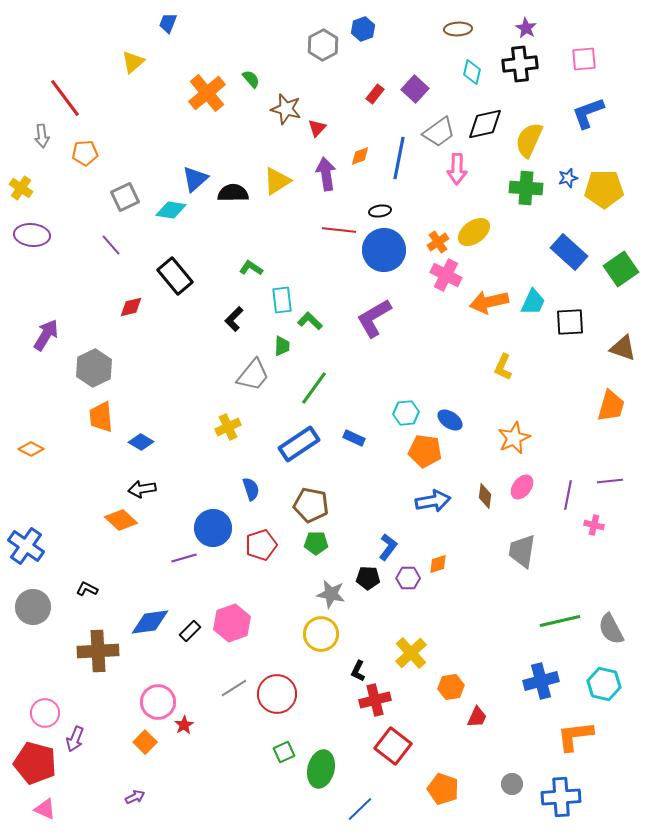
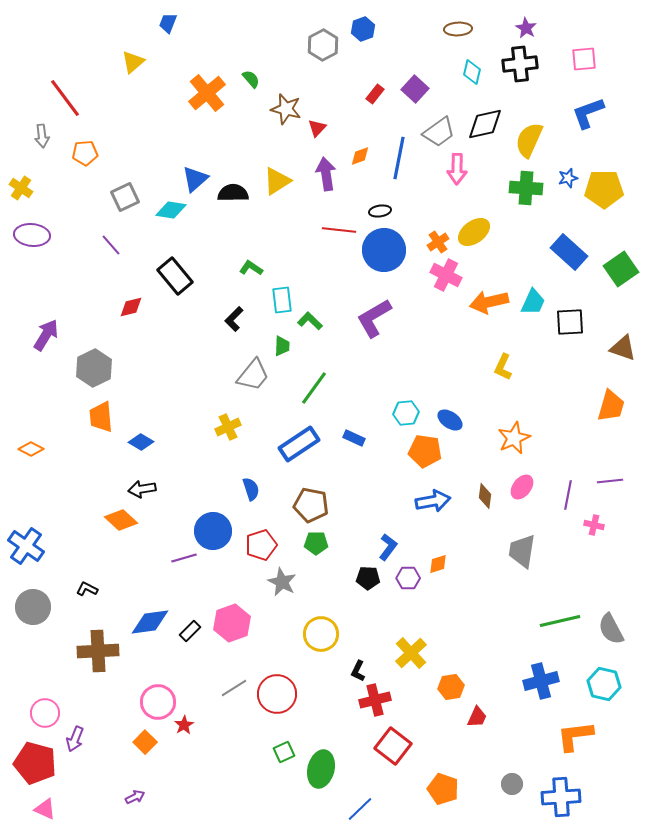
blue circle at (213, 528): moved 3 px down
gray star at (331, 594): moved 49 px left, 12 px up; rotated 16 degrees clockwise
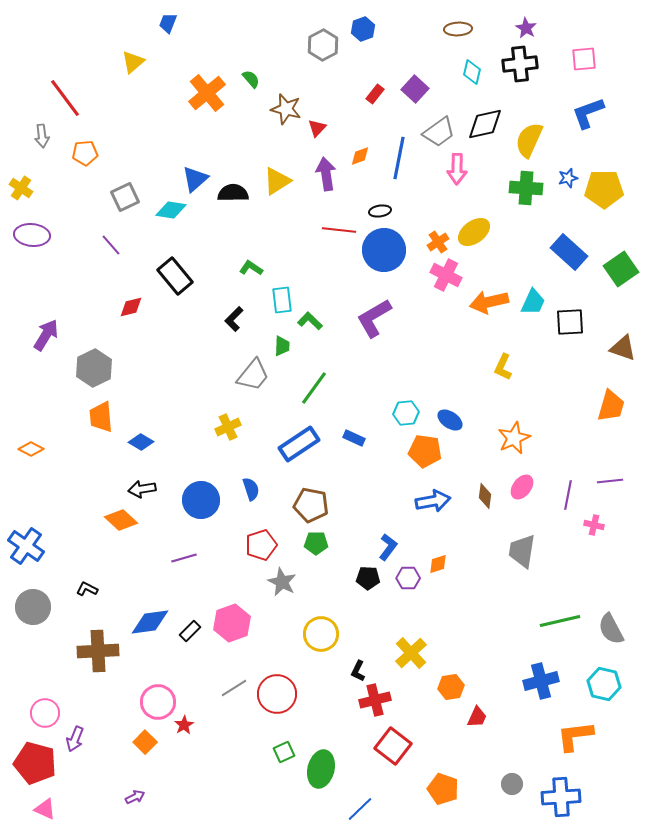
blue circle at (213, 531): moved 12 px left, 31 px up
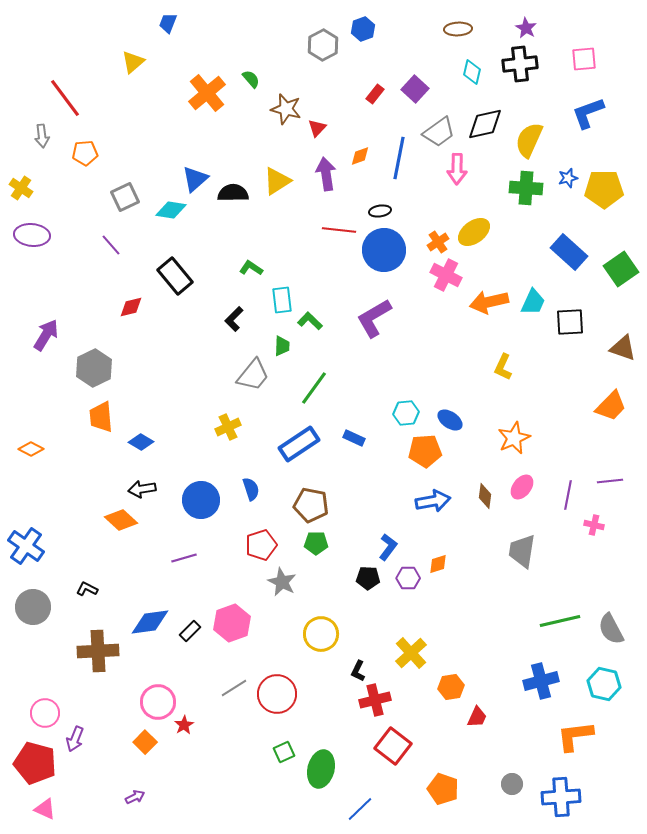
orange trapezoid at (611, 406): rotated 28 degrees clockwise
orange pentagon at (425, 451): rotated 12 degrees counterclockwise
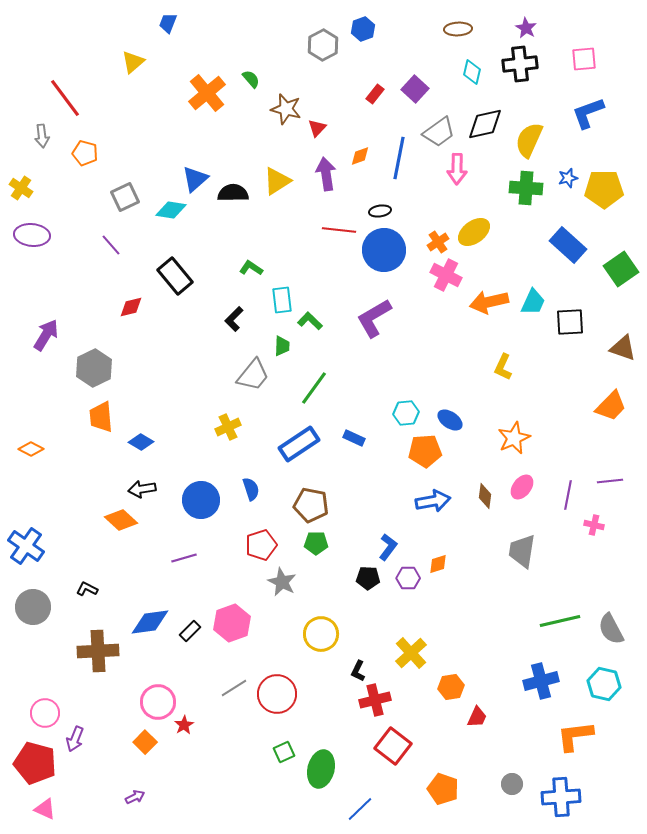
orange pentagon at (85, 153): rotated 20 degrees clockwise
blue rectangle at (569, 252): moved 1 px left, 7 px up
